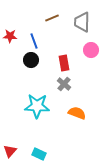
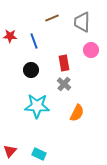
black circle: moved 10 px down
orange semicircle: rotated 96 degrees clockwise
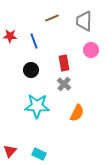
gray trapezoid: moved 2 px right, 1 px up
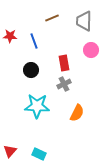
gray cross: rotated 24 degrees clockwise
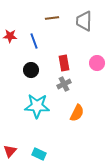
brown line: rotated 16 degrees clockwise
pink circle: moved 6 px right, 13 px down
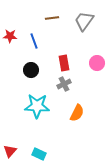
gray trapezoid: rotated 35 degrees clockwise
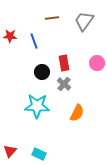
black circle: moved 11 px right, 2 px down
gray cross: rotated 24 degrees counterclockwise
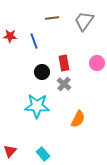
orange semicircle: moved 1 px right, 6 px down
cyan rectangle: moved 4 px right; rotated 24 degrees clockwise
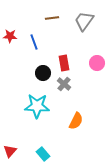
blue line: moved 1 px down
black circle: moved 1 px right, 1 px down
orange semicircle: moved 2 px left, 2 px down
